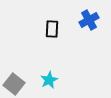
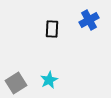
gray square: moved 2 px right, 1 px up; rotated 20 degrees clockwise
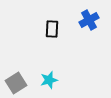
cyan star: rotated 12 degrees clockwise
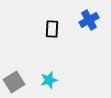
gray square: moved 2 px left, 1 px up
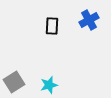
black rectangle: moved 3 px up
cyan star: moved 5 px down
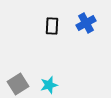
blue cross: moved 3 px left, 3 px down
gray square: moved 4 px right, 2 px down
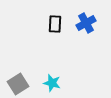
black rectangle: moved 3 px right, 2 px up
cyan star: moved 3 px right, 2 px up; rotated 30 degrees clockwise
